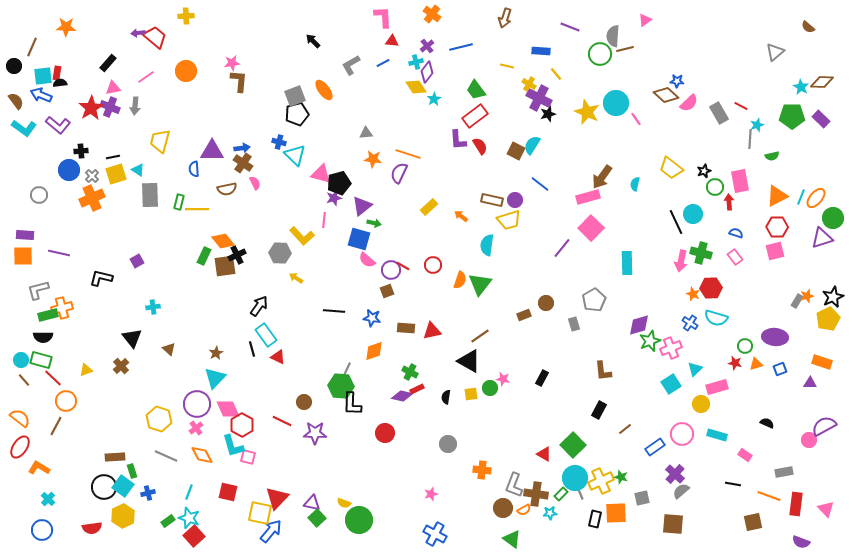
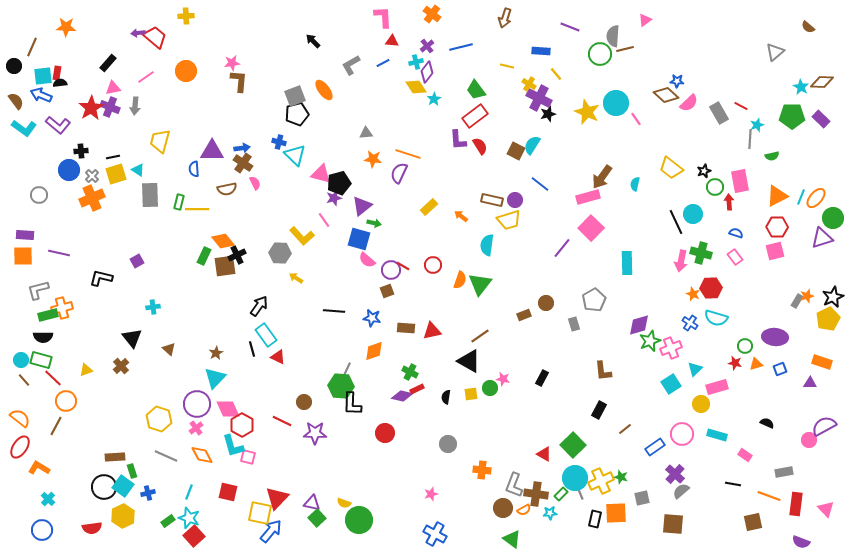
pink line at (324, 220): rotated 42 degrees counterclockwise
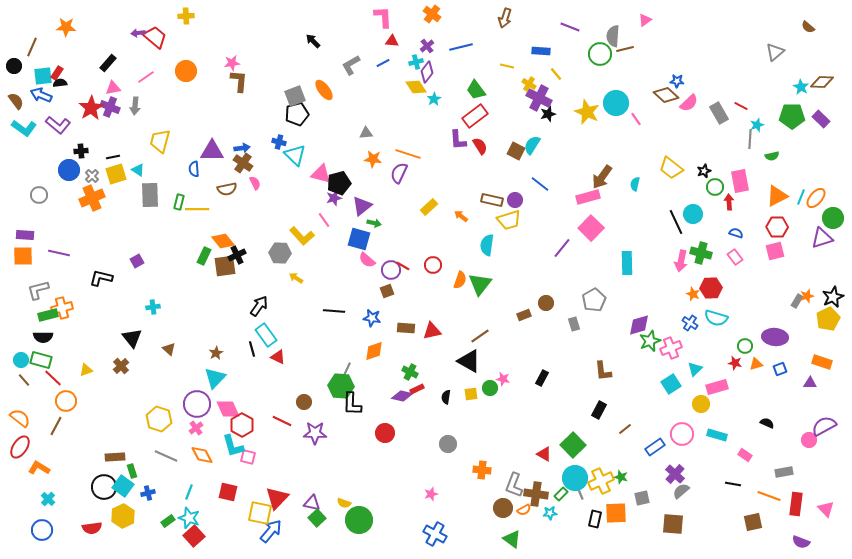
red rectangle at (57, 73): rotated 24 degrees clockwise
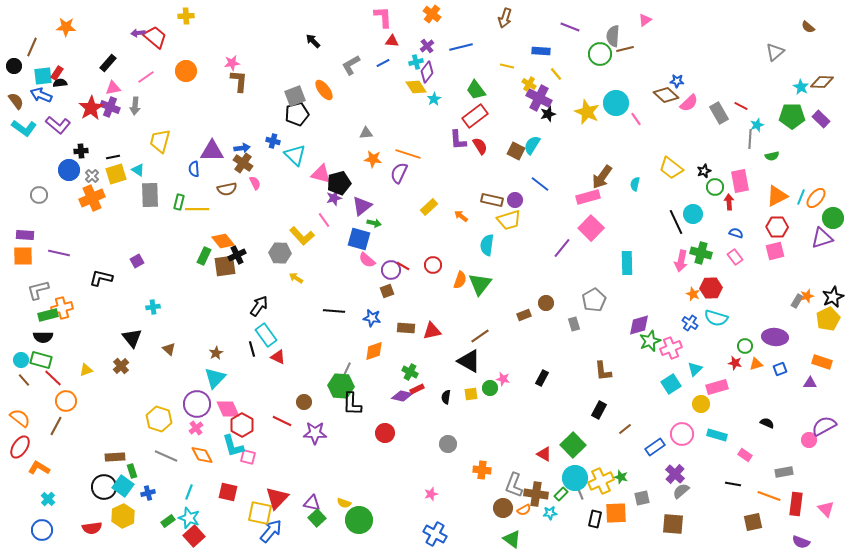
blue cross at (279, 142): moved 6 px left, 1 px up
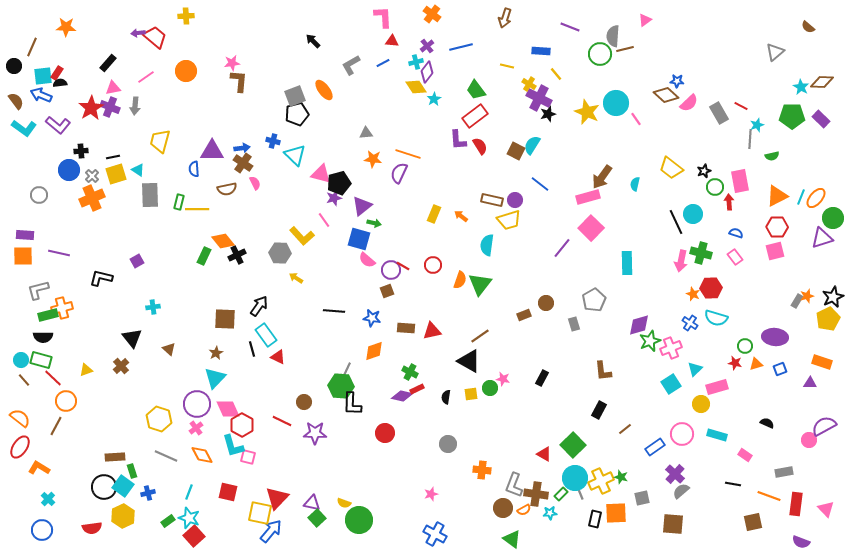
yellow rectangle at (429, 207): moved 5 px right, 7 px down; rotated 24 degrees counterclockwise
brown square at (225, 266): moved 53 px down; rotated 10 degrees clockwise
